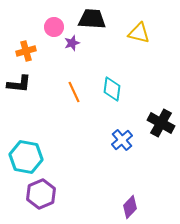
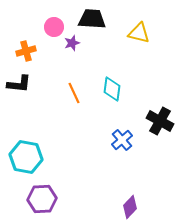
orange line: moved 1 px down
black cross: moved 1 px left, 2 px up
purple hexagon: moved 1 px right, 5 px down; rotated 20 degrees clockwise
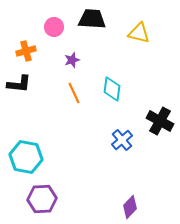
purple star: moved 17 px down
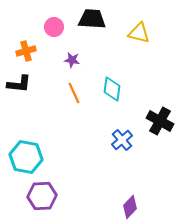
purple star: rotated 28 degrees clockwise
purple hexagon: moved 3 px up
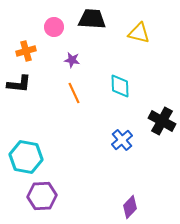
cyan diamond: moved 8 px right, 3 px up; rotated 10 degrees counterclockwise
black cross: moved 2 px right
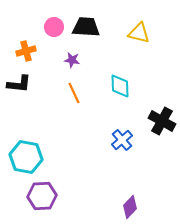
black trapezoid: moved 6 px left, 8 px down
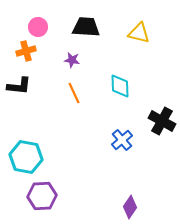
pink circle: moved 16 px left
black L-shape: moved 2 px down
purple diamond: rotated 10 degrees counterclockwise
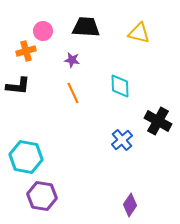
pink circle: moved 5 px right, 4 px down
black L-shape: moved 1 px left
orange line: moved 1 px left
black cross: moved 4 px left
purple hexagon: rotated 12 degrees clockwise
purple diamond: moved 2 px up
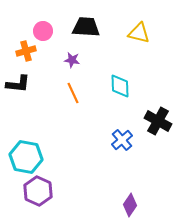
black L-shape: moved 2 px up
purple hexagon: moved 4 px left, 5 px up; rotated 16 degrees clockwise
